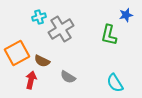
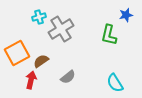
brown semicircle: moved 1 px left; rotated 119 degrees clockwise
gray semicircle: rotated 70 degrees counterclockwise
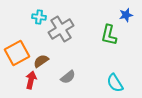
cyan cross: rotated 24 degrees clockwise
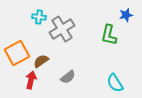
gray cross: moved 1 px right
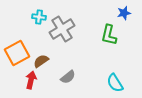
blue star: moved 2 px left, 2 px up
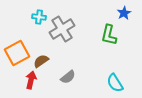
blue star: rotated 16 degrees counterclockwise
